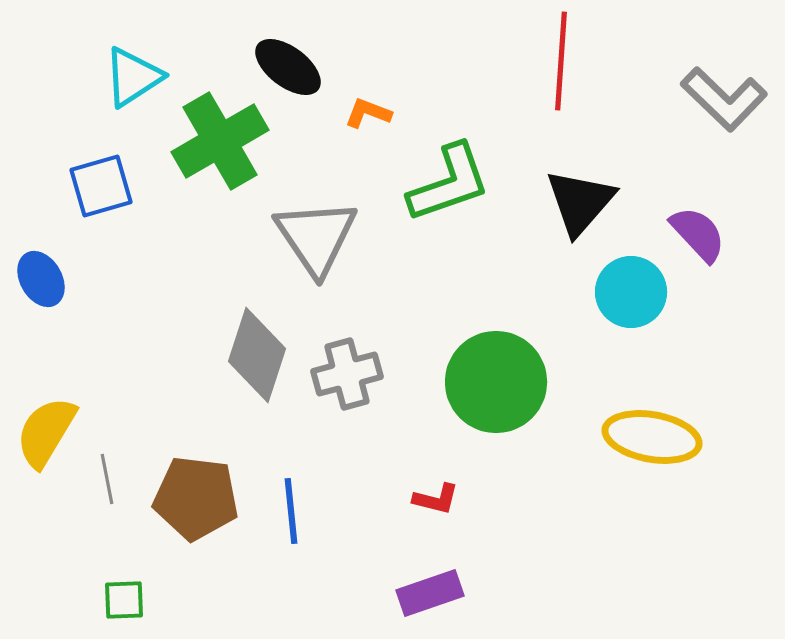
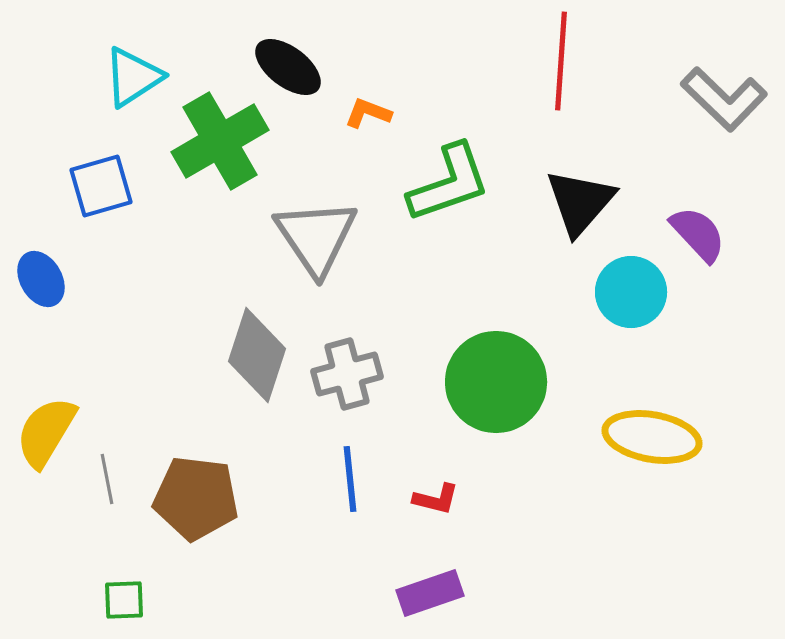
blue line: moved 59 px right, 32 px up
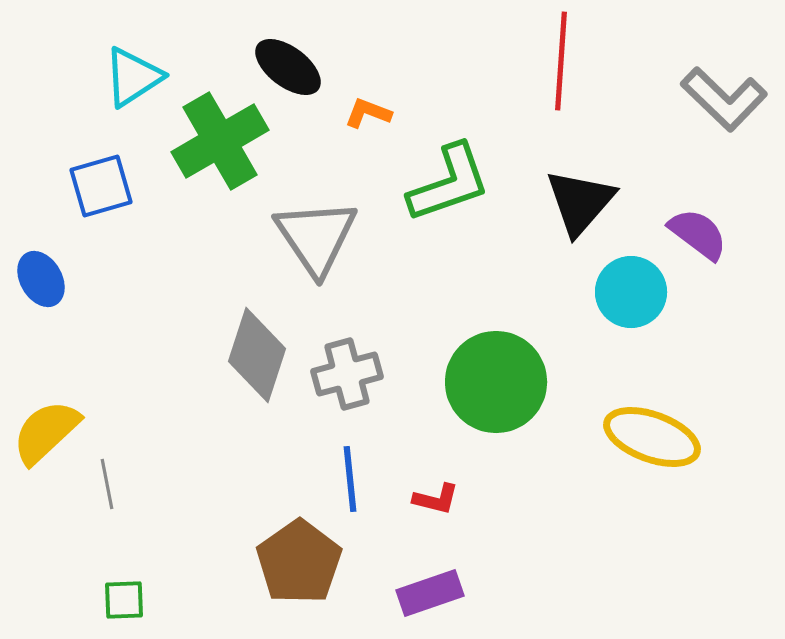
purple semicircle: rotated 10 degrees counterclockwise
yellow semicircle: rotated 16 degrees clockwise
yellow ellipse: rotated 10 degrees clockwise
gray line: moved 5 px down
brown pentagon: moved 103 px right, 64 px down; rotated 30 degrees clockwise
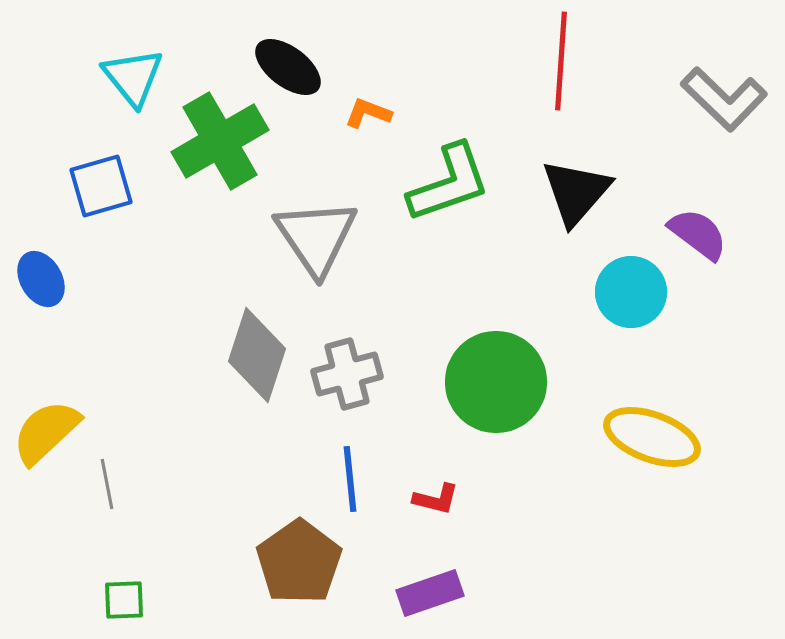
cyan triangle: rotated 36 degrees counterclockwise
black triangle: moved 4 px left, 10 px up
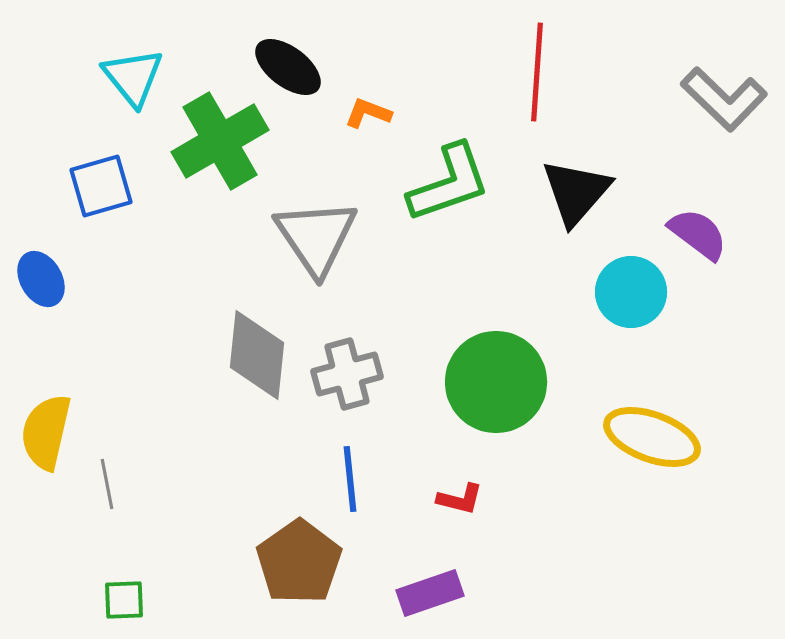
red line: moved 24 px left, 11 px down
gray diamond: rotated 12 degrees counterclockwise
yellow semicircle: rotated 34 degrees counterclockwise
red L-shape: moved 24 px right
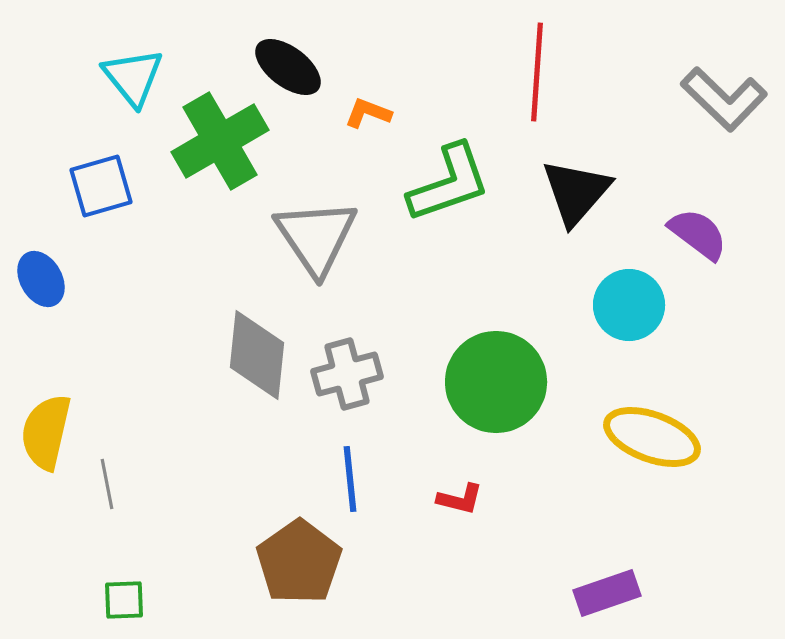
cyan circle: moved 2 px left, 13 px down
purple rectangle: moved 177 px right
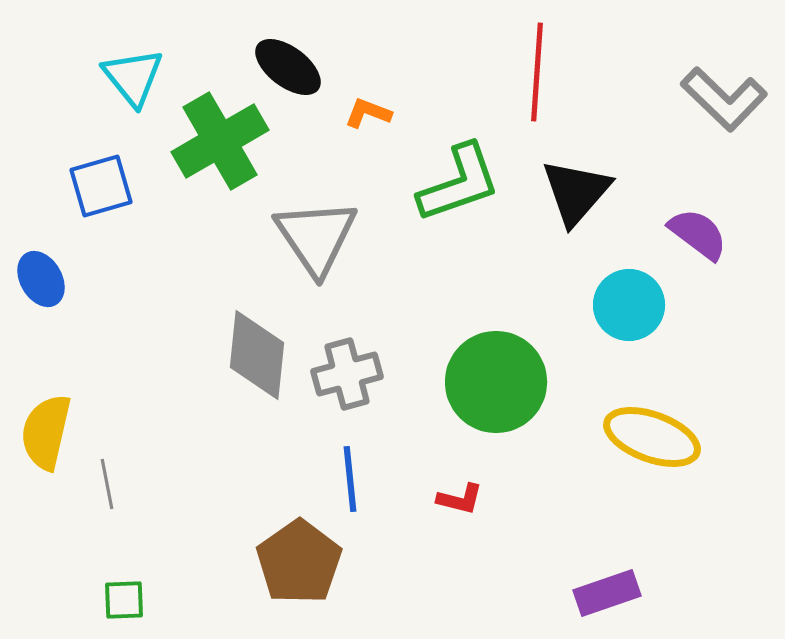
green L-shape: moved 10 px right
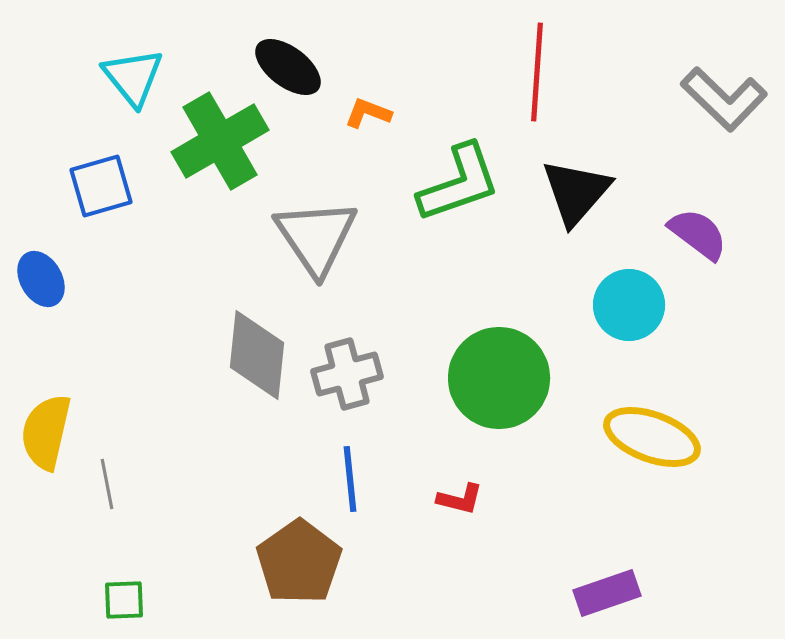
green circle: moved 3 px right, 4 px up
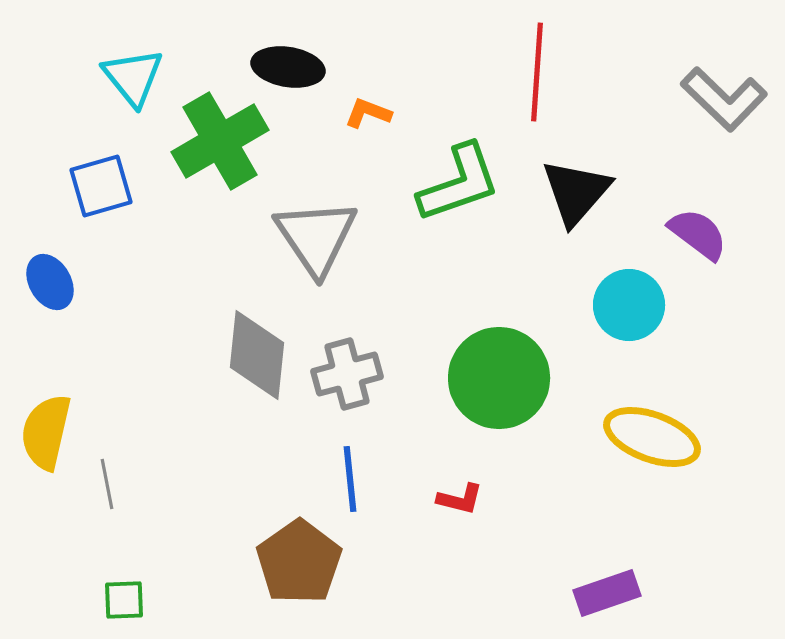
black ellipse: rotated 28 degrees counterclockwise
blue ellipse: moved 9 px right, 3 px down
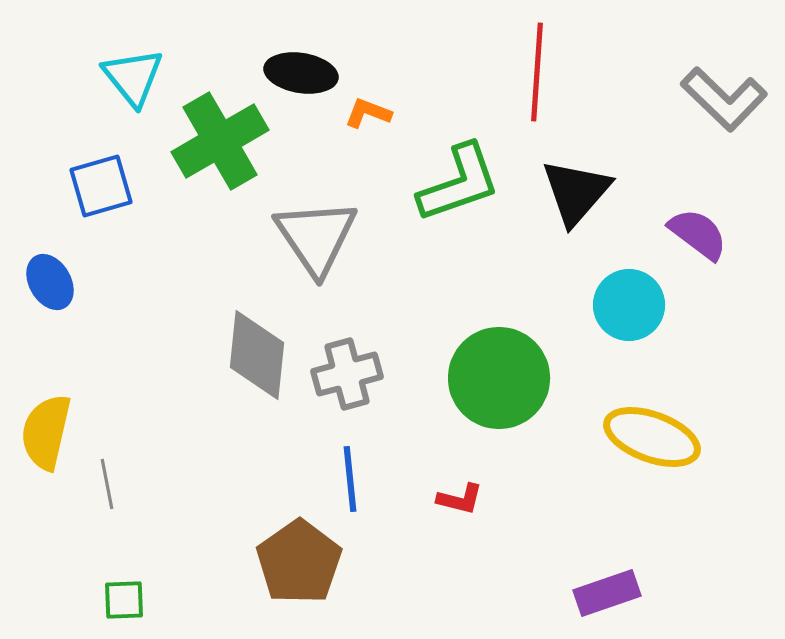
black ellipse: moved 13 px right, 6 px down
